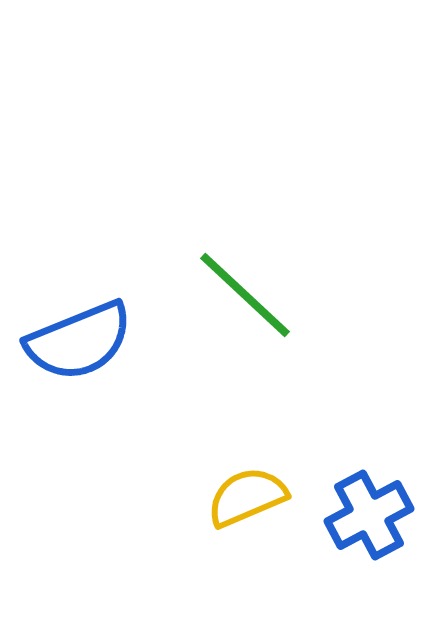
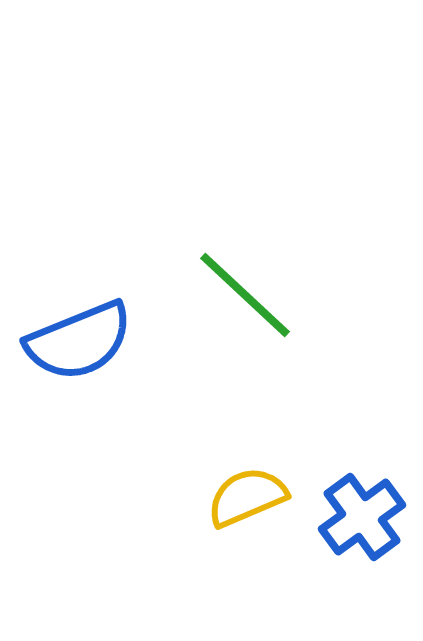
blue cross: moved 7 px left, 2 px down; rotated 8 degrees counterclockwise
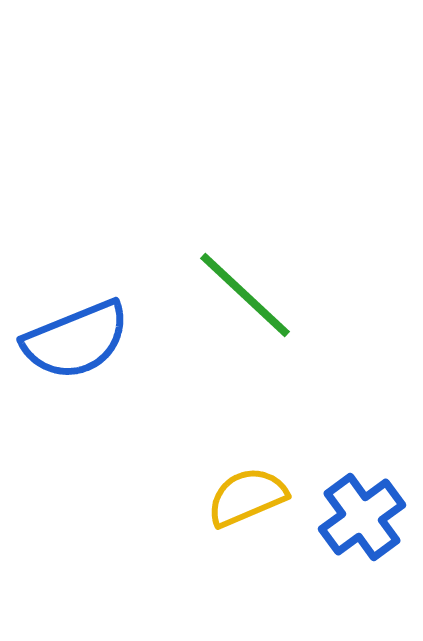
blue semicircle: moved 3 px left, 1 px up
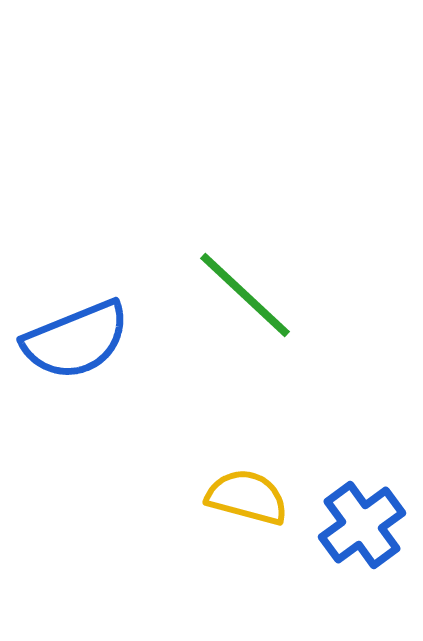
yellow semicircle: rotated 38 degrees clockwise
blue cross: moved 8 px down
